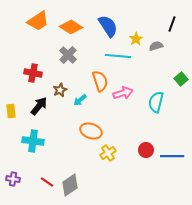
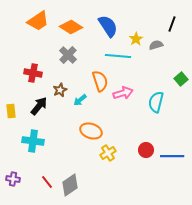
gray semicircle: moved 1 px up
red line: rotated 16 degrees clockwise
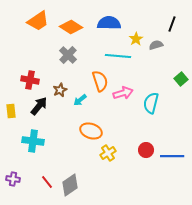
blue semicircle: moved 1 px right, 3 px up; rotated 55 degrees counterclockwise
red cross: moved 3 px left, 7 px down
cyan semicircle: moved 5 px left, 1 px down
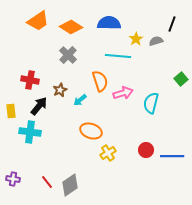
gray semicircle: moved 4 px up
cyan cross: moved 3 px left, 9 px up
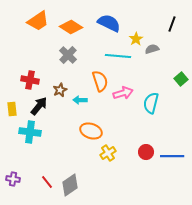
blue semicircle: rotated 25 degrees clockwise
gray semicircle: moved 4 px left, 8 px down
cyan arrow: rotated 40 degrees clockwise
yellow rectangle: moved 1 px right, 2 px up
red circle: moved 2 px down
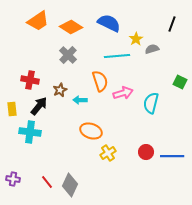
cyan line: moved 1 px left; rotated 10 degrees counterclockwise
green square: moved 1 px left, 3 px down; rotated 24 degrees counterclockwise
gray diamond: rotated 30 degrees counterclockwise
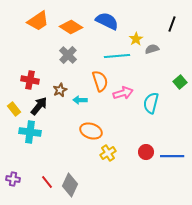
blue semicircle: moved 2 px left, 2 px up
green square: rotated 24 degrees clockwise
yellow rectangle: moved 2 px right; rotated 32 degrees counterclockwise
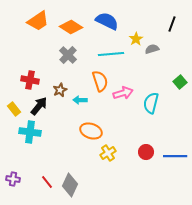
cyan line: moved 6 px left, 2 px up
blue line: moved 3 px right
